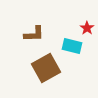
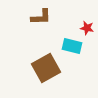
red star: rotated 24 degrees counterclockwise
brown L-shape: moved 7 px right, 17 px up
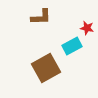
cyan rectangle: rotated 42 degrees counterclockwise
